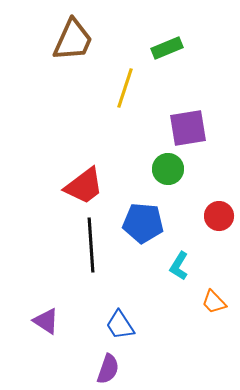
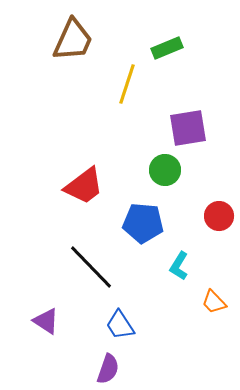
yellow line: moved 2 px right, 4 px up
green circle: moved 3 px left, 1 px down
black line: moved 22 px down; rotated 40 degrees counterclockwise
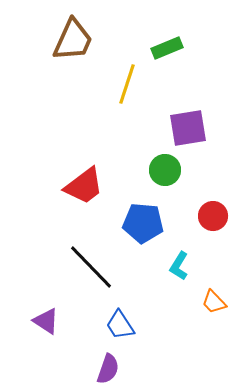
red circle: moved 6 px left
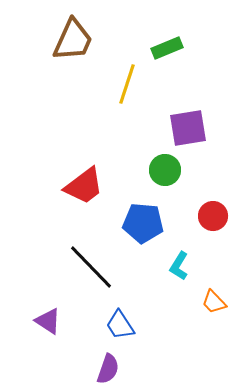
purple triangle: moved 2 px right
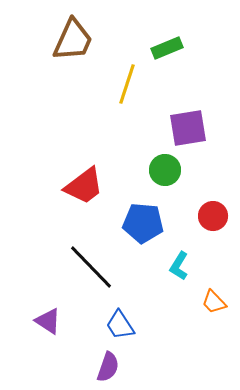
purple semicircle: moved 2 px up
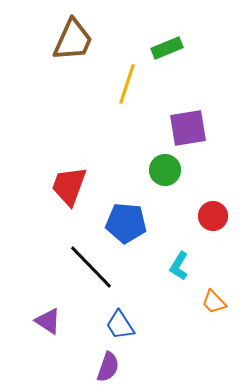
red trapezoid: moved 15 px left; rotated 147 degrees clockwise
blue pentagon: moved 17 px left
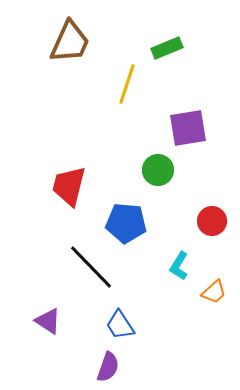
brown trapezoid: moved 3 px left, 2 px down
green circle: moved 7 px left
red trapezoid: rotated 6 degrees counterclockwise
red circle: moved 1 px left, 5 px down
orange trapezoid: moved 10 px up; rotated 88 degrees counterclockwise
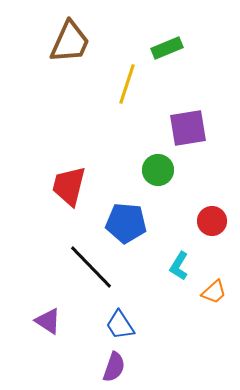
purple semicircle: moved 6 px right
